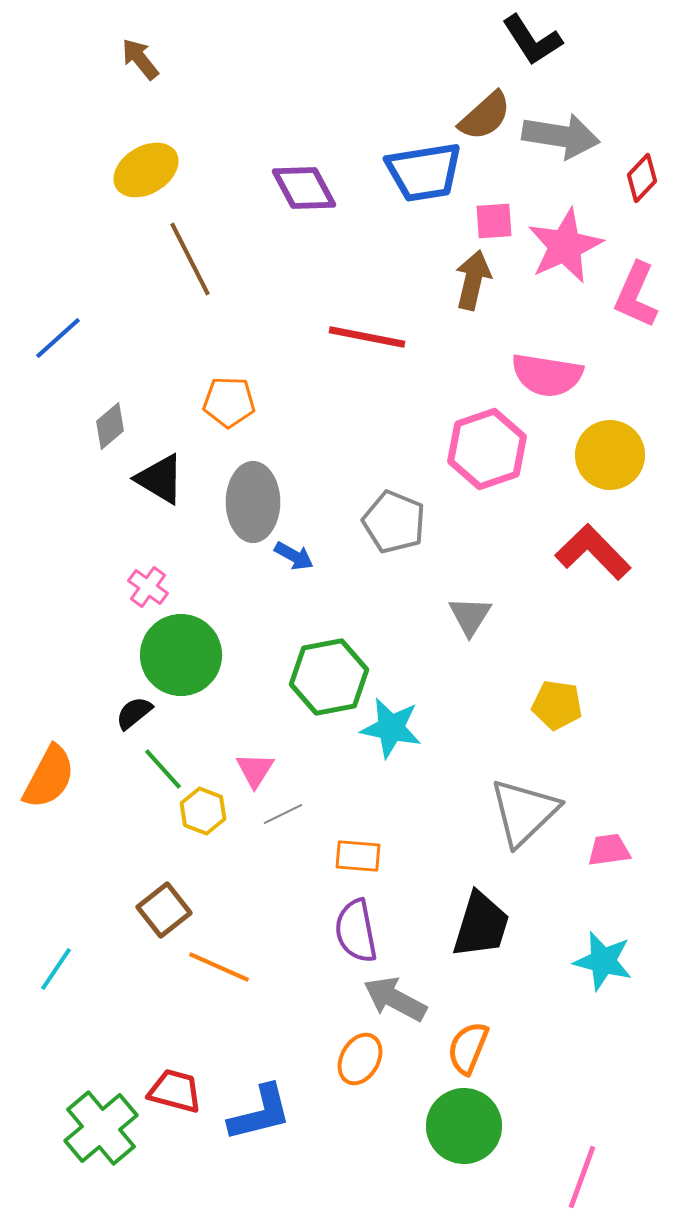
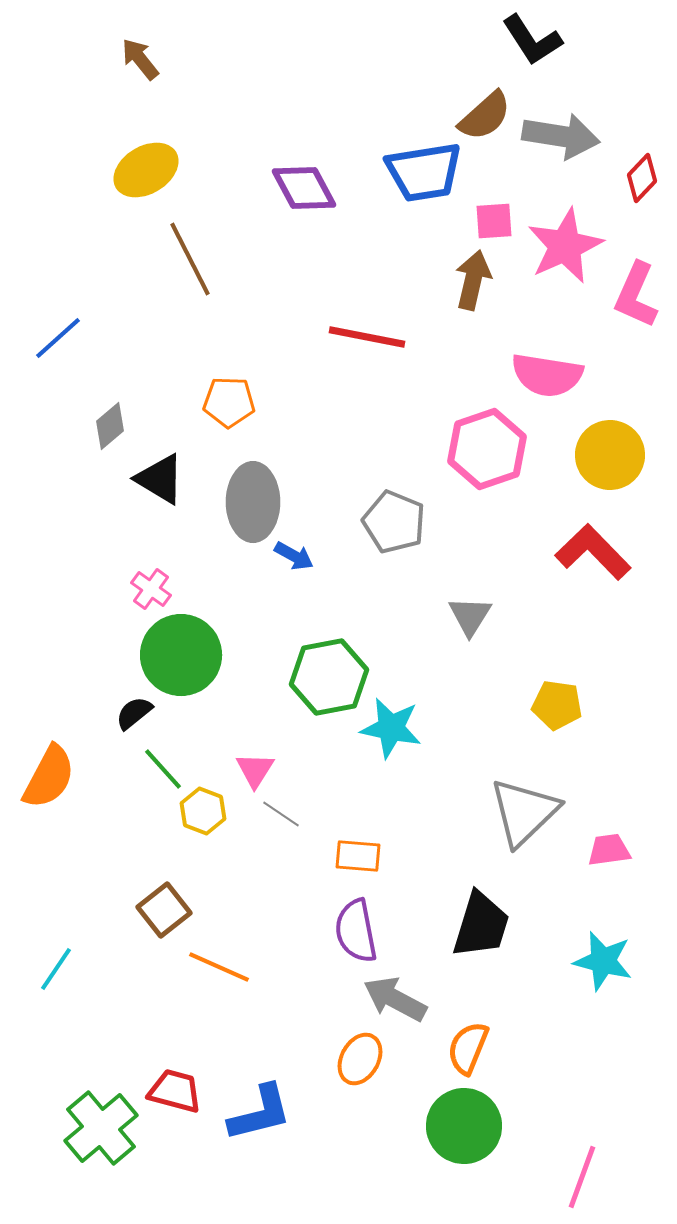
pink cross at (148, 587): moved 3 px right, 2 px down
gray line at (283, 814): moved 2 px left; rotated 60 degrees clockwise
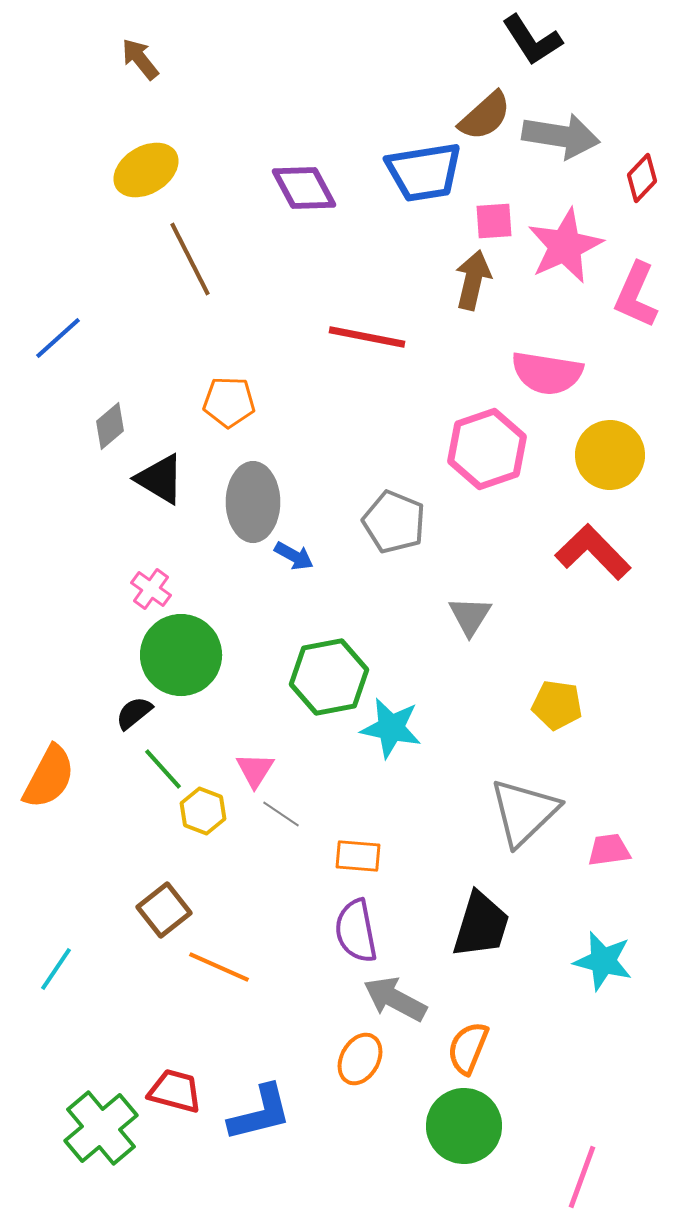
pink semicircle at (547, 375): moved 2 px up
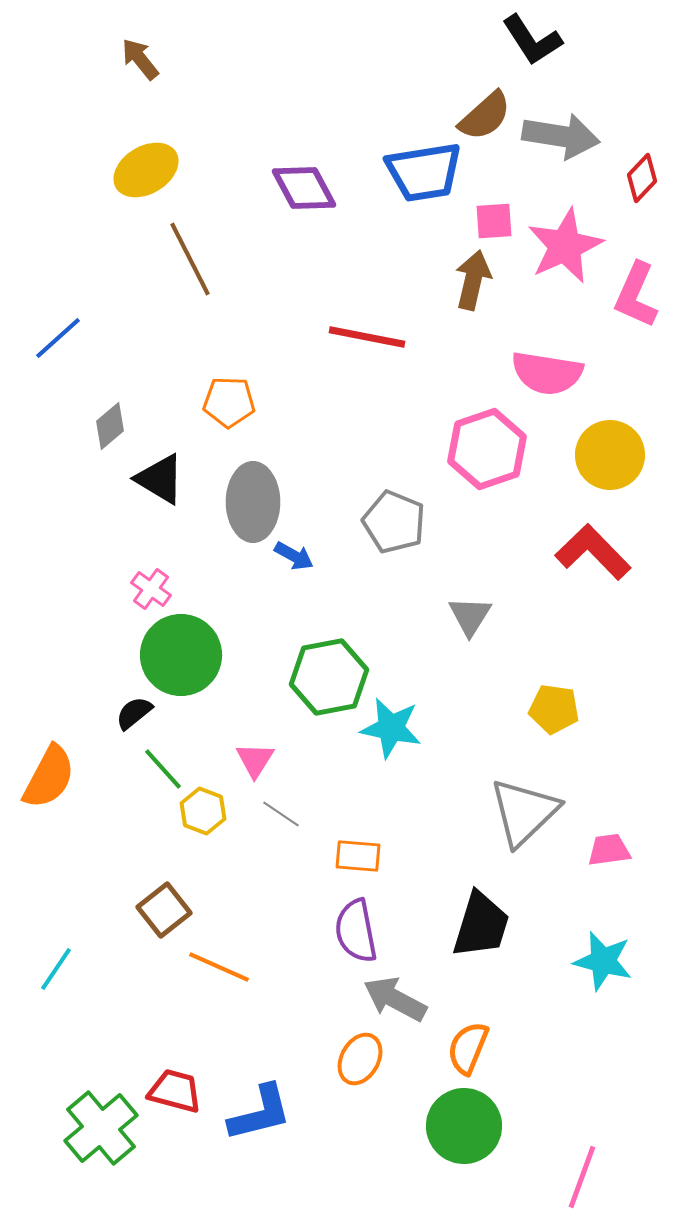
yellow pentagon at (557, 705): moved 3 px left, 4 px down
pink triangle at (255, 770): moved 10 px up
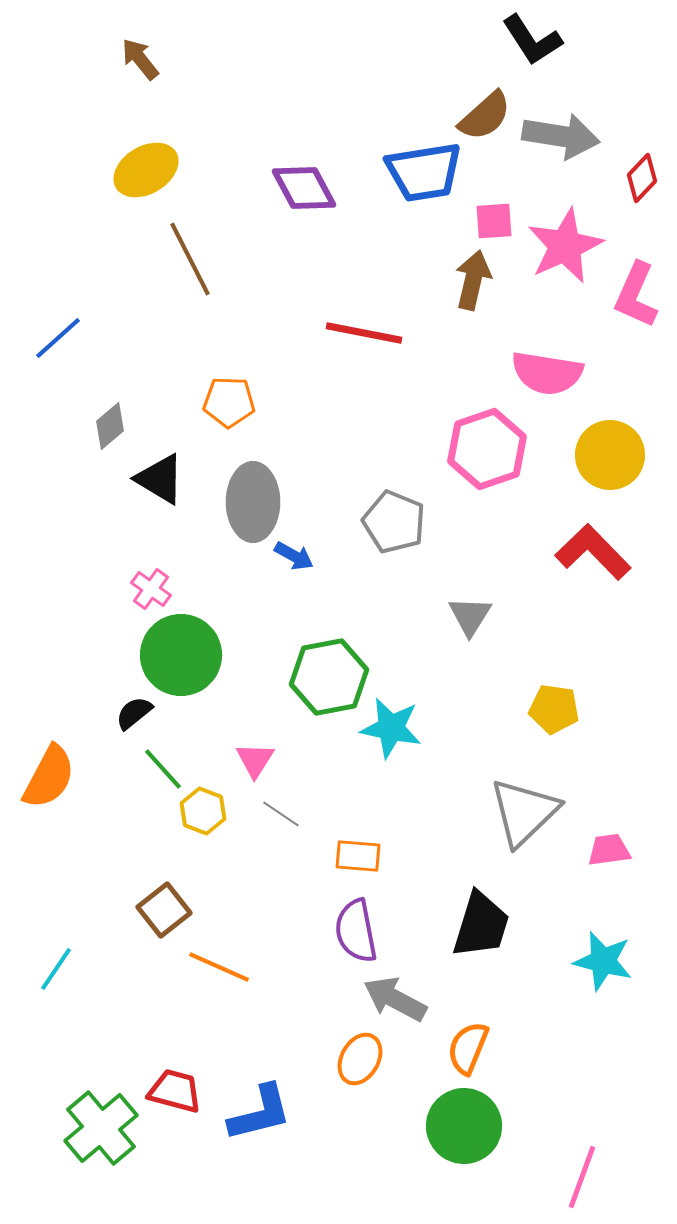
red line at (367, 337): moved 3 px left, 4 px up
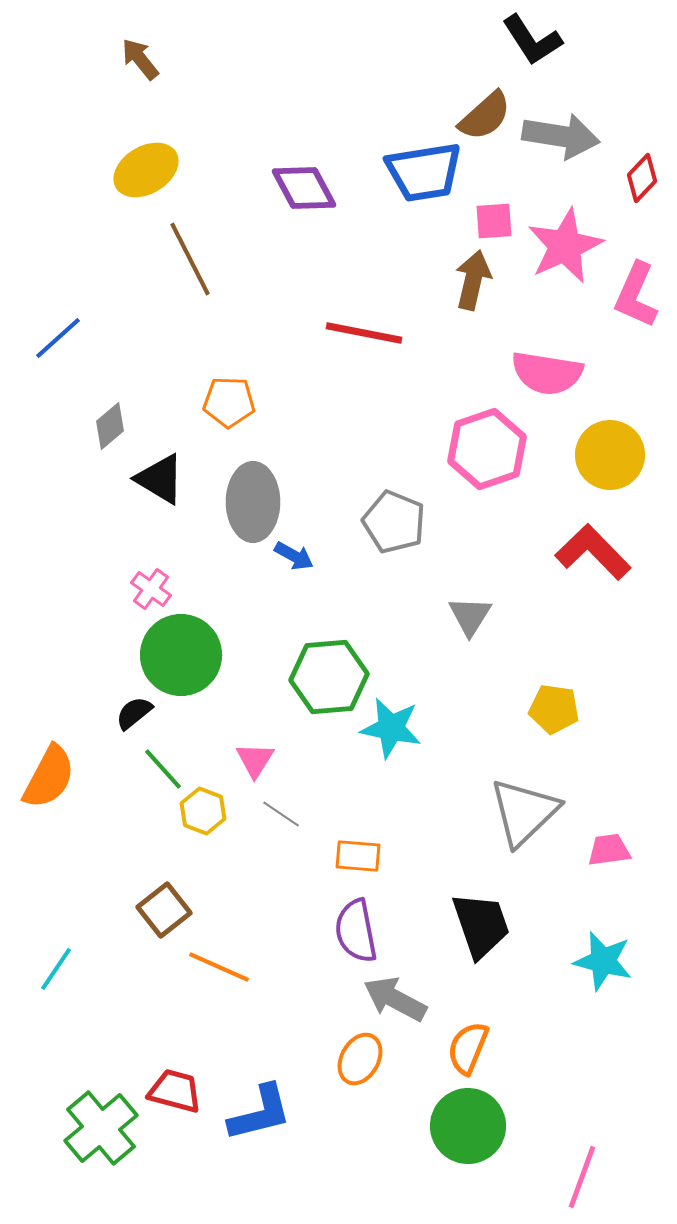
green hexagon at (329, 677): rotated 6 degrees clockwise
black trapezoid at (481, 925): rotated 36 degrees counterclockwise
green circle at (464, 1126): moved 4 px right
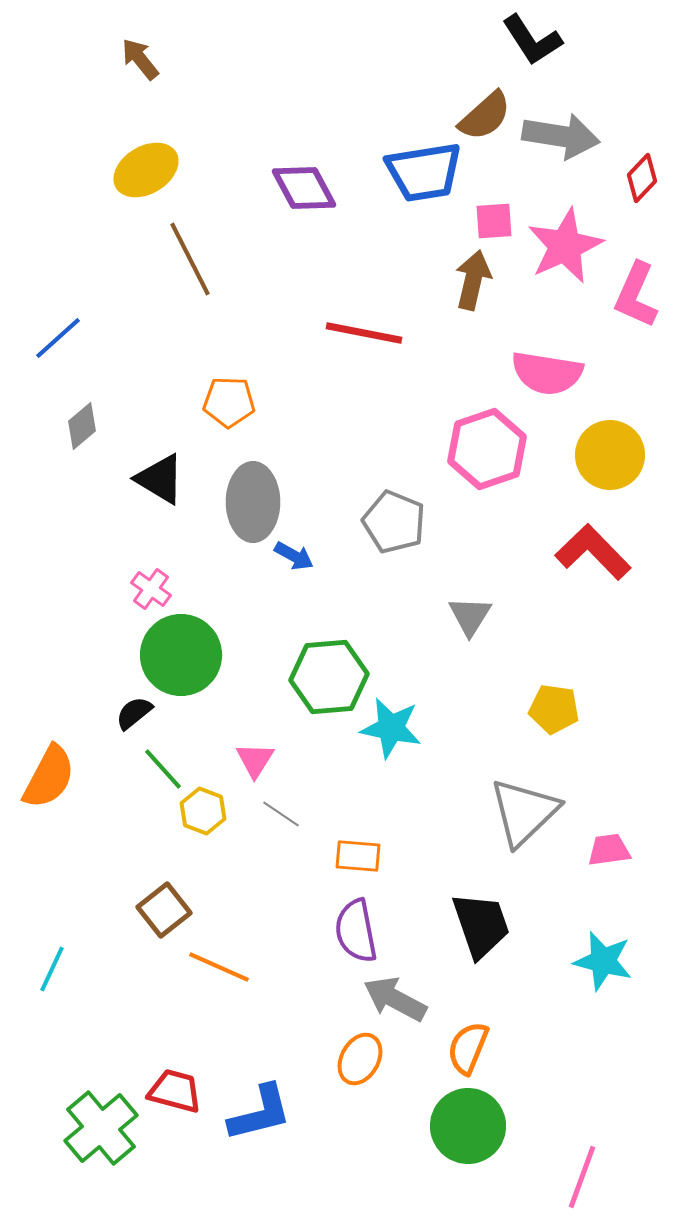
gray diamond at (110, 426): moved 28 px left
cyan line at (56, 969): moved 4 px left; rotated 9 degrees counterclockwise
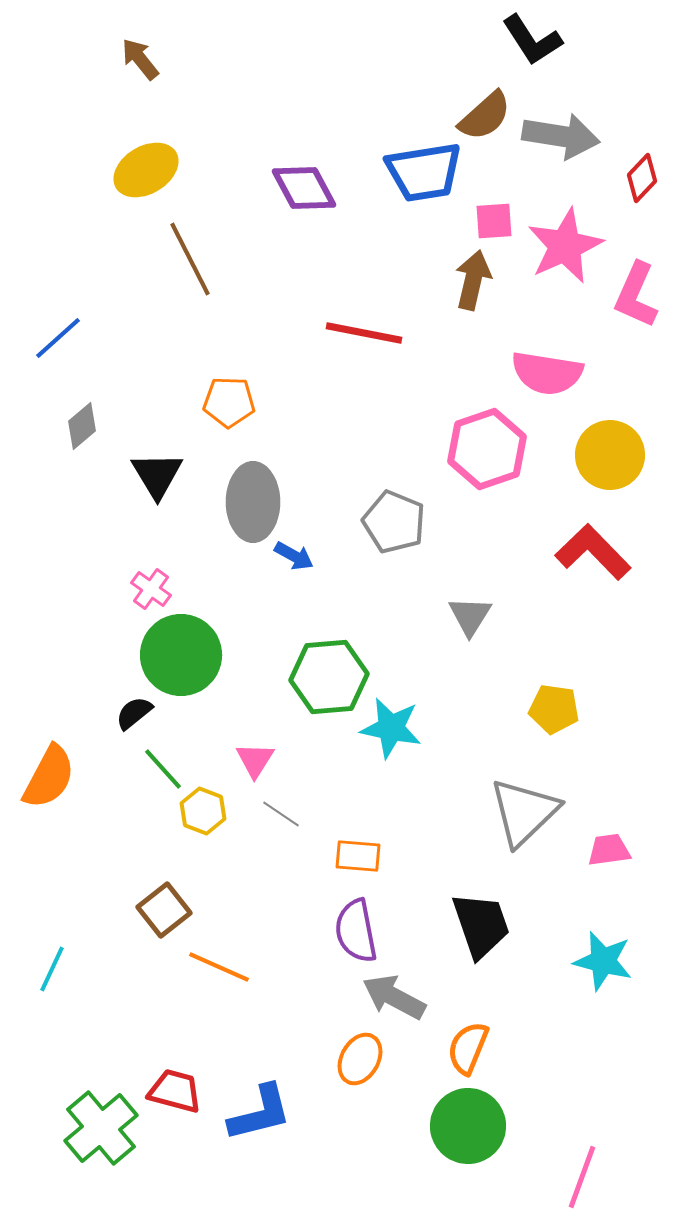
black triangle at (160, 479): moved 3 px left, 4 px up; rotated 28 degrees clockwise
gray arrow at (395, 999): moved 1 px left, 2 px up
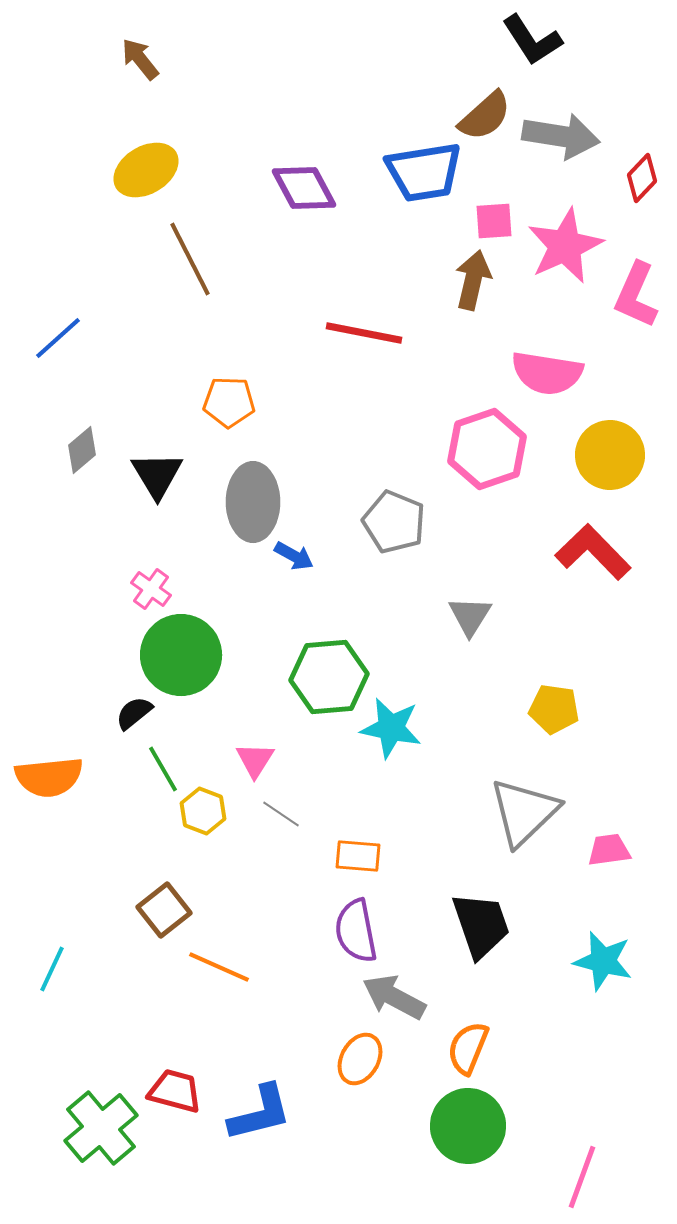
gray diamond at (82, 426): moved 24 px down
green line at (163, 769): rotated 12 degrees clockwise
orange semicircle at (49, 777): rotated 56 degrees clockwise
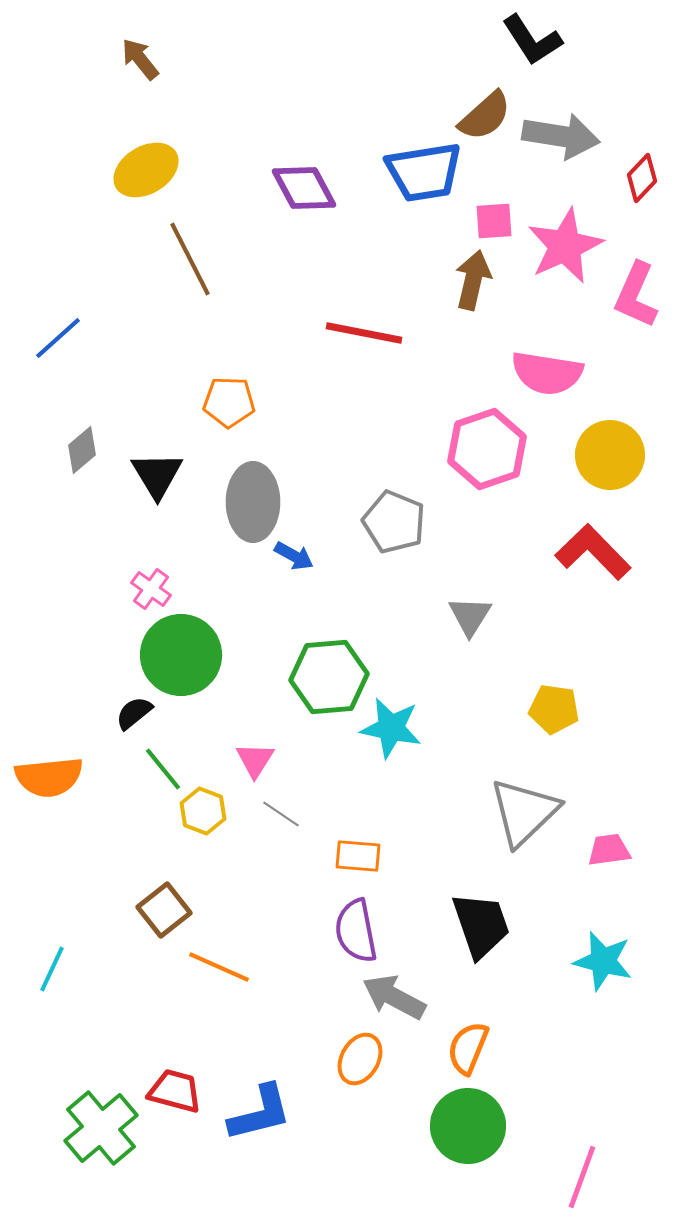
green line at (163, 769): rotated 9 degrees counterclockwise
